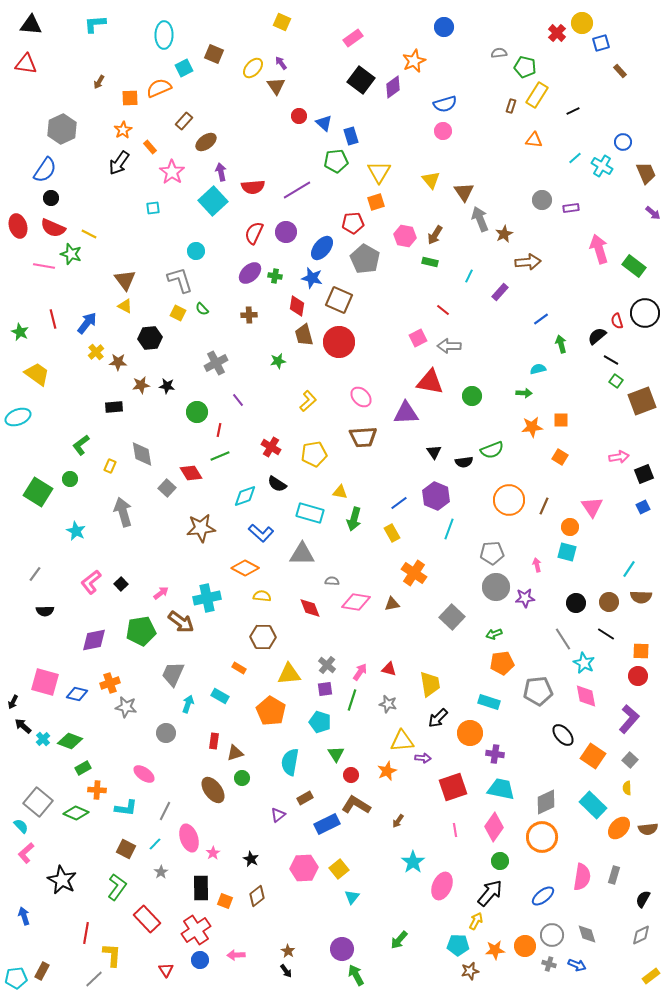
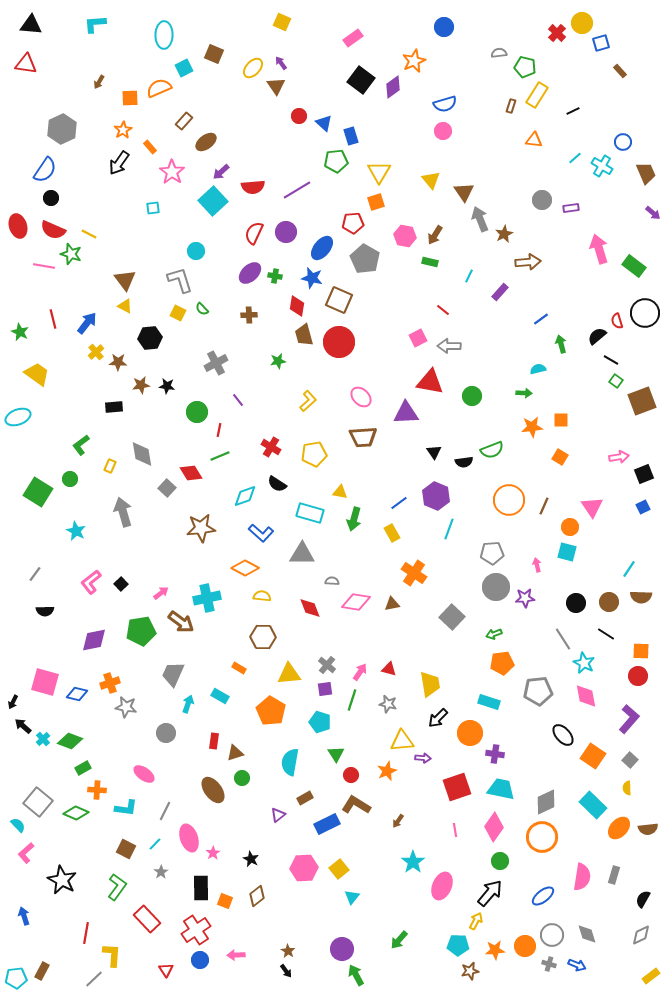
purple arrow at (221, 172): rotated 120 degrees counterclockwise
red semicircle at (53, 228): moved 2 px down
red square at (453, 787): moved 4 px right
cyan semicircle at (21, 826): moved 3 px left, 1 px up
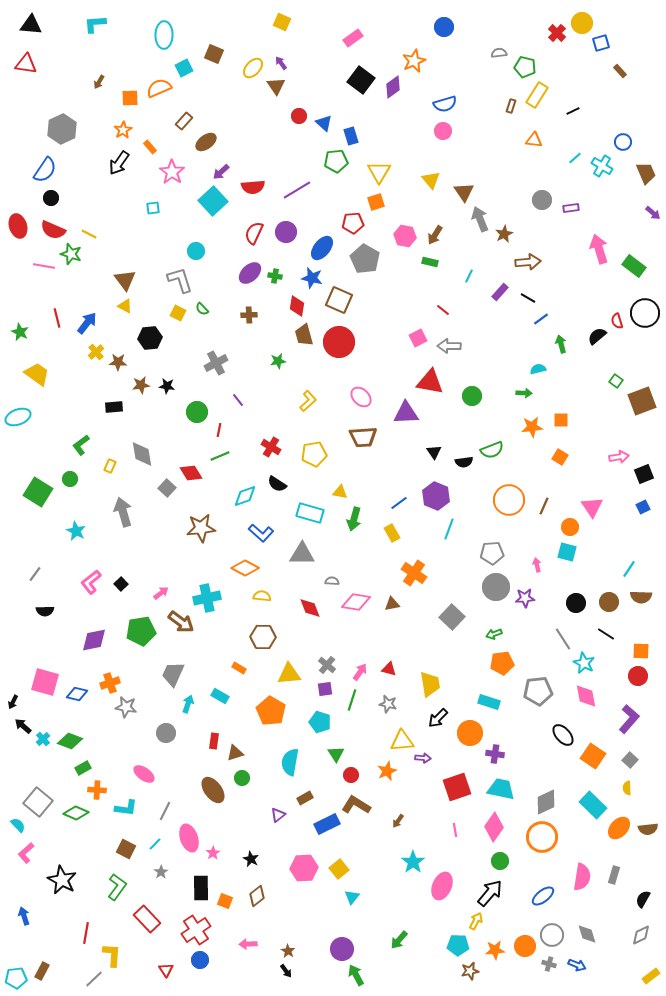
red line at (53, 319): moved 4 px right, 1 px up
black line at (611, 360): moved 83 px left, 62 px up
pink arrow at (236, 955): moved 12 px right, 11 px up
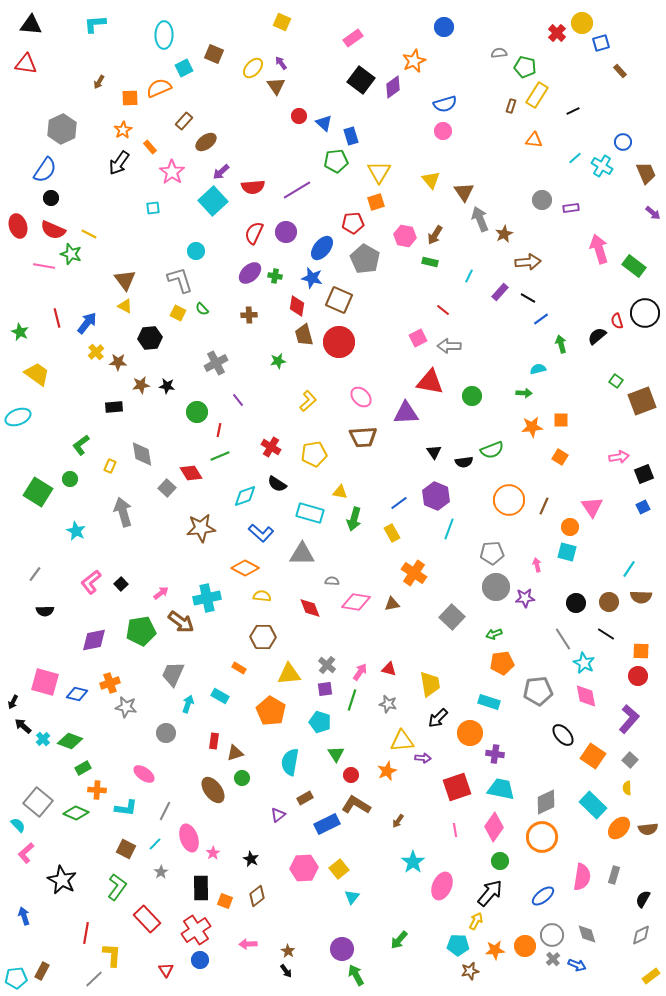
gray cross at (549, 964): moved 4 px right, 5 px up; rotated 32 degrees clockwise
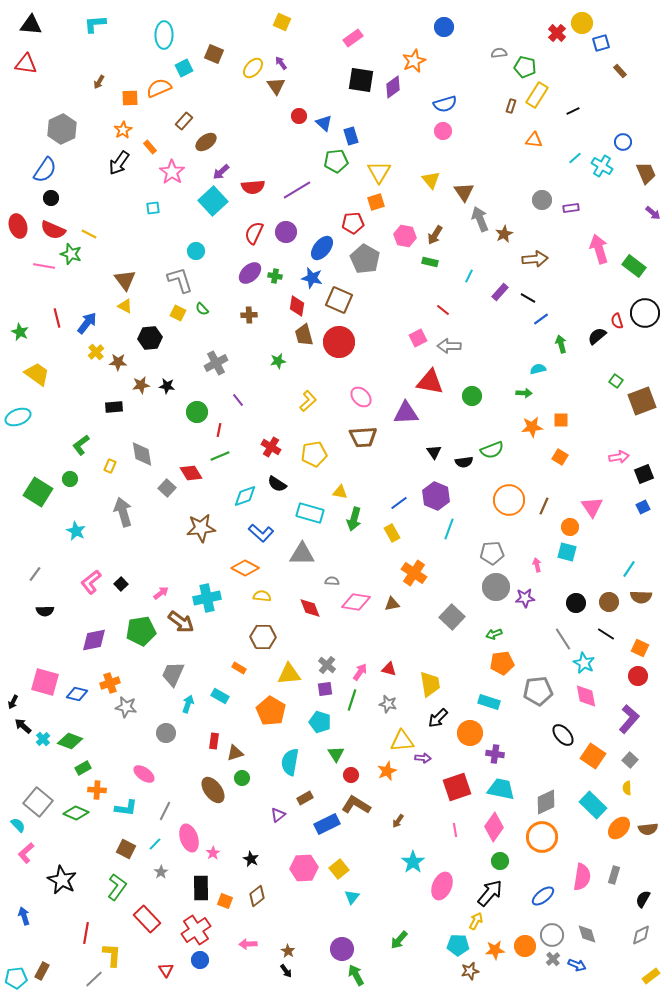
black square at (361, 80): rotated 28 degrees counterclockwise
brown arrow at (528, 262): moved 7 px right, 3 px up
orange square at (641, 651): moved 1 px left, 3 px up; rotated 24 degrees clockwise
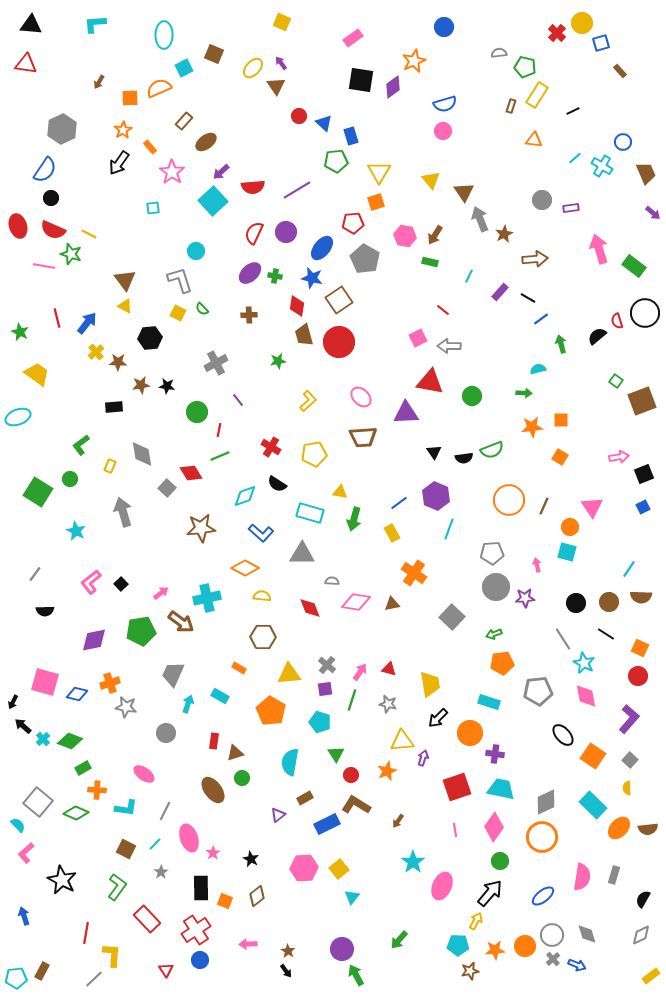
brown square at (339, 300): rotated 32 degrees clockwise
black semicircle at (464, 462): moved 4 px up
purple arrow at (423, 758): rotated 77 degrees counterclockwise
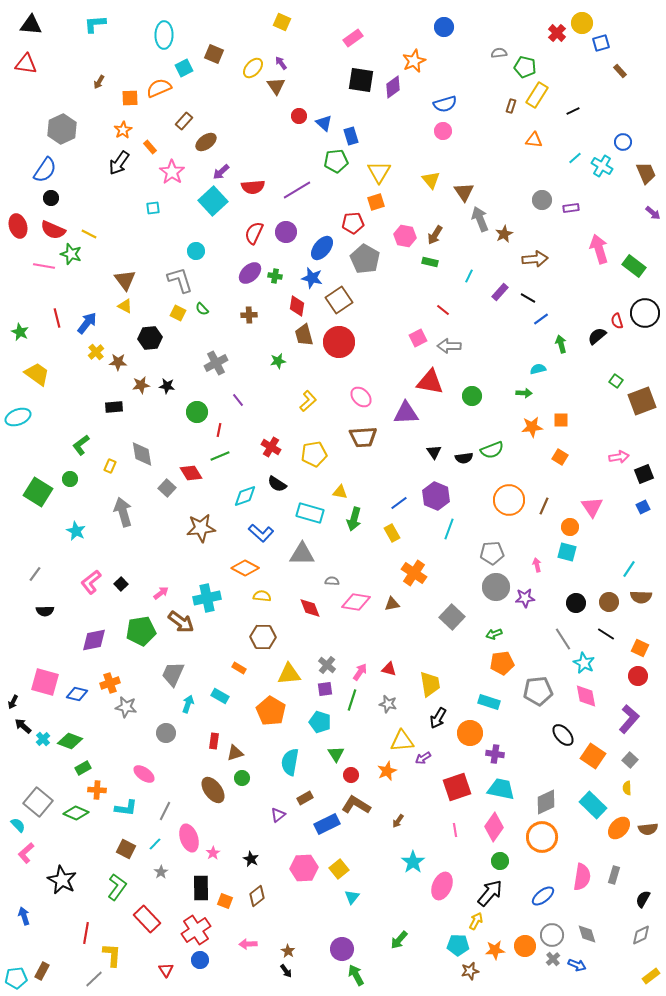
black arrow at (438, 718): rotated 15 degrees counterclockwise
purple arrow at (423, 758): rotated 140 degrees counterclockwise
